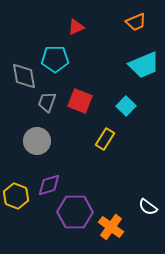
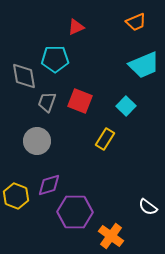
orange cross: moved 9 px down
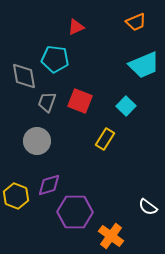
cyan pentagon: rotated 8 degrees clockwise
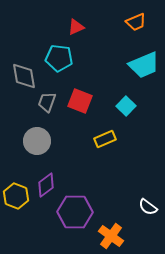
cyan pentagon: moved 4 px right, 1 px up
yellow rectangle: rotated 35 degrees clockwise
purple diamond: moved 3 px left; rotated 20 degrees counterclockwise
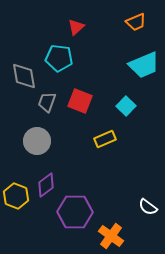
red triangle: rotated 18 degrees counterclockwise
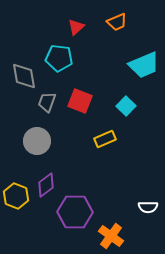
orange trapezoid: moved 19 px left
white semicircle: rotated 36 degrees counterclockwise
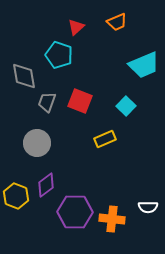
cyan pentagon: moved 3 px up; rotated 12 degrees clockwise
gray circle: moved 2 px down
orange cross: moved 1 px right, 17 px up; rotated 30 degrees counterclockwise
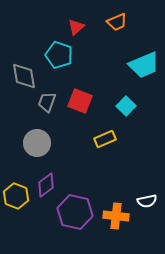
white semicircle: moved 1 px left, 6 px up; rotated 12 degrees counterclockwise
purple hexagon: rotated 12 degrees clockwise
orange cross: moved 4 px right, 3 px up
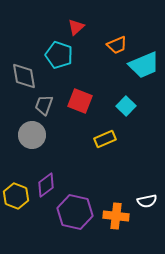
orange trapezoid: moved 23 px down
gray trapezoid: moved 3 px left, 3 px down
gray circle: moved 5 px left, 8 px up
